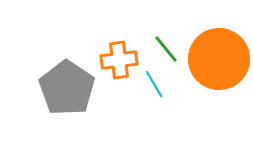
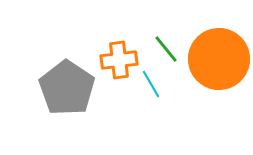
cyan line: moved 3 px left
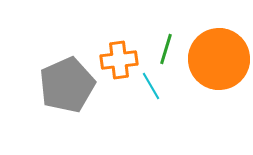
green line: rotated 56 degrees clockwise
cyan line: moved 2 px down
gray pentagon: moved 3 px up; rotated 14 degrees clockwise
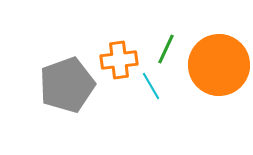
green line: rotated 8 degrees clockwise
orange circle: moved 6 px down
gray pentagon: rotated 4 degrees clockwise
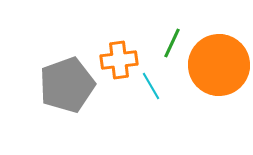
green line: moved 6 px right, 6 px up
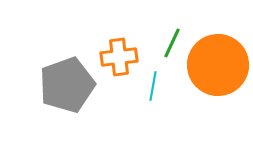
orange cross: moved 3 px up
orange circle: moved 1 px left
cyan line: moved 2 px right; rotated 40 degrees clockwise
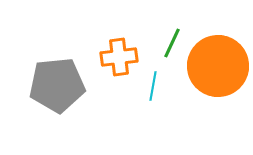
orange circle: moved 1 px down
gray pentagon: moved 10 px left; rotated 14 degrees clockwise
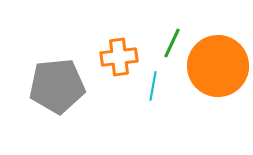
gray pentagon: moved 1 px down
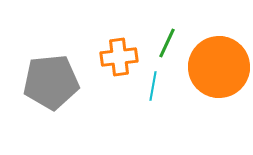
green line: moved 5 px left
orange circle: moved 1 px right, 1 px down
gray pentagon: moved 6 px left, 4 px up
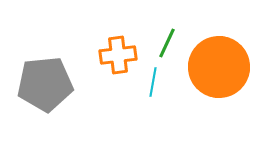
orange cross: moved 1 px left, 2 px up
gray pentagon: moved 6 px left, 2 px down
cyan line: moved 4 px up
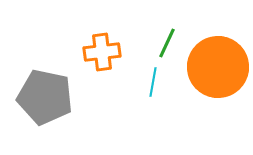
orange cross: moved 16 px left, 3 px up
orange circle: moved 1 px left
gray pentagon: moved 13 px down; rotated 18 degrees clockwise
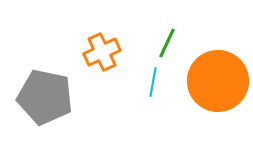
orange cross: rotated 18 degrees counterclockwise
orange circle: moved 14 px down
